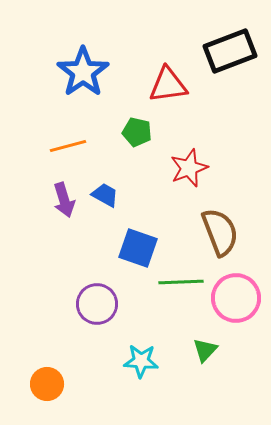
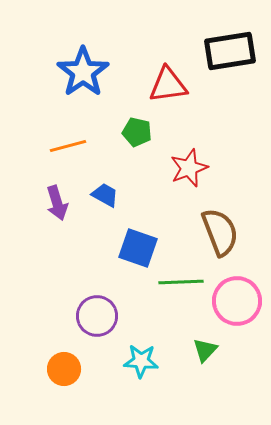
black rectangle: rotated 12 degrees clockwise
purple arrow: moved 7 px left, 3 px down
pink circle: moved 1 px right, 3 px down
purple circle: moved 12 px down
orange circle: moved 17 px right, 15 px up
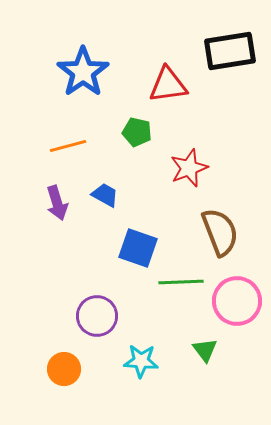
green triangle: rotated 20 degrees counterclockwise
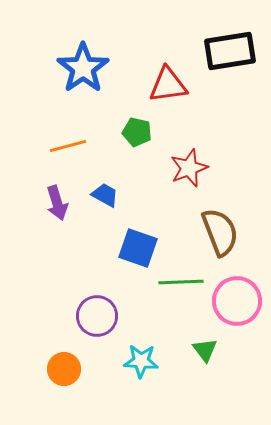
blue star: moved 4 px up
